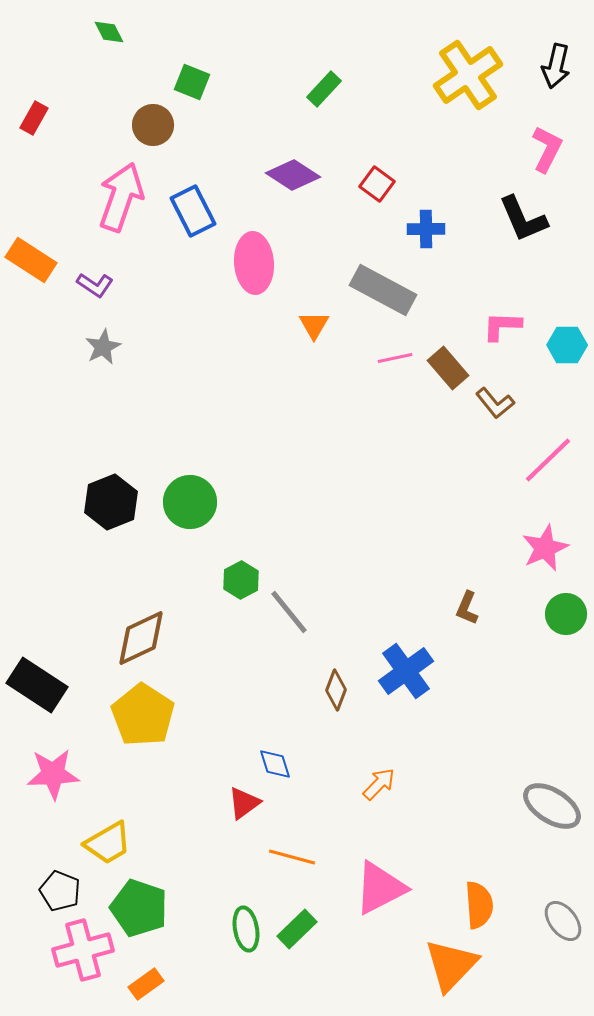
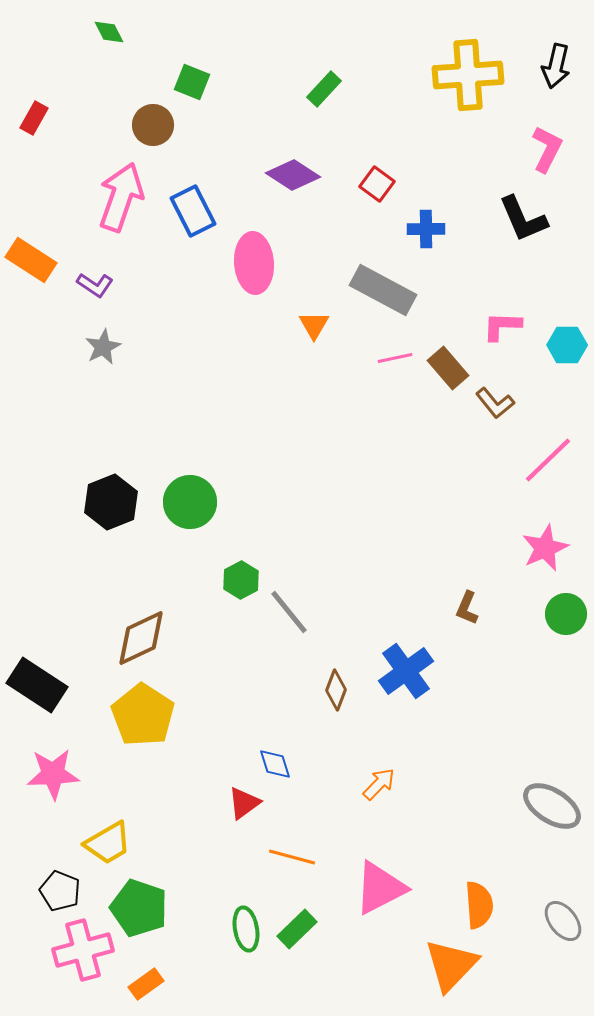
yellow cross at (468, 75): rotated 30 degrees clockwise
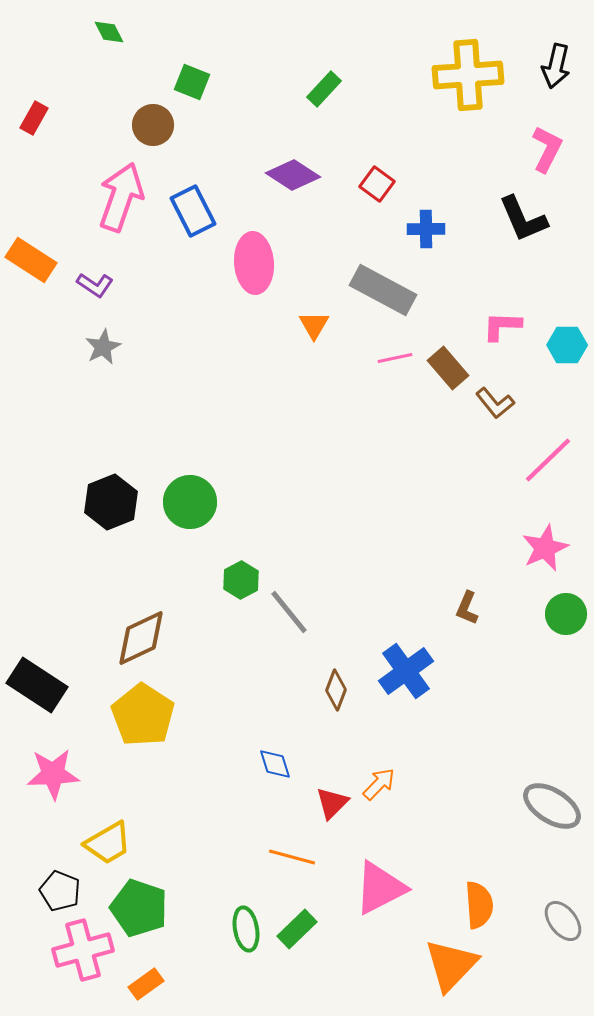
red triangle at (244, 803): moved 88 px right; rotated 9 degrees counterclockwise
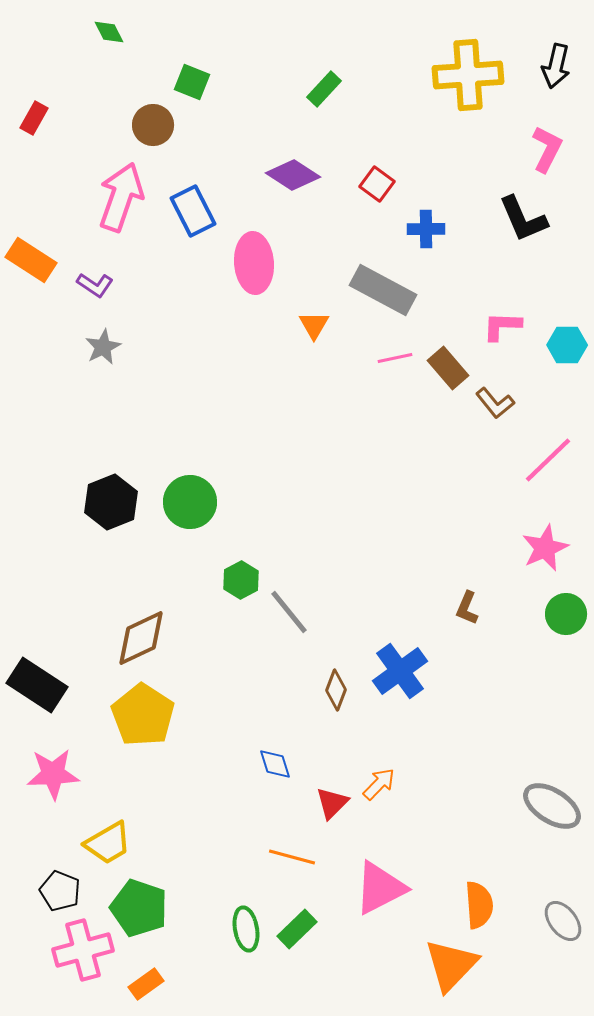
blue cross at (406, 671): moved 6 px left
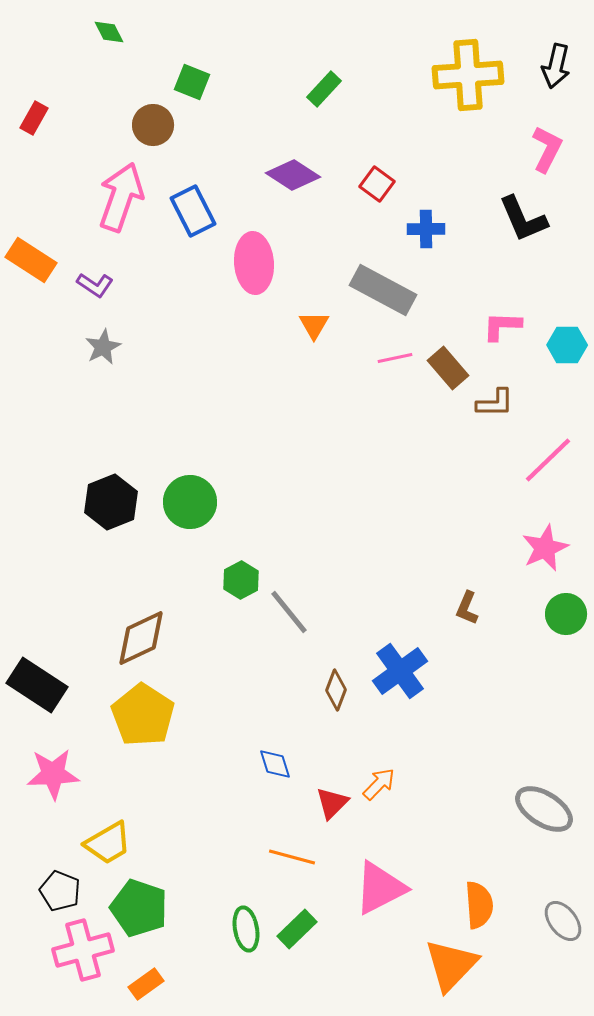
brown L-shape at (495, 403): rotated 51 degrees counterclockwise
gray ellipse at (552, 806): moved 8 px left, 3 px down
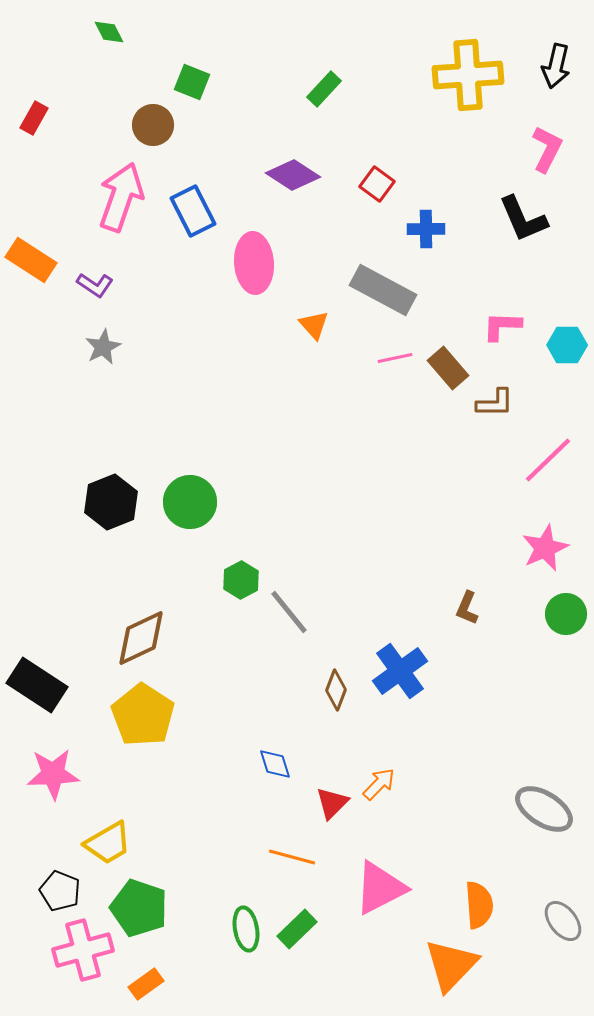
orange triangle at (314, 325): rotated 12 degrees counterclockwise
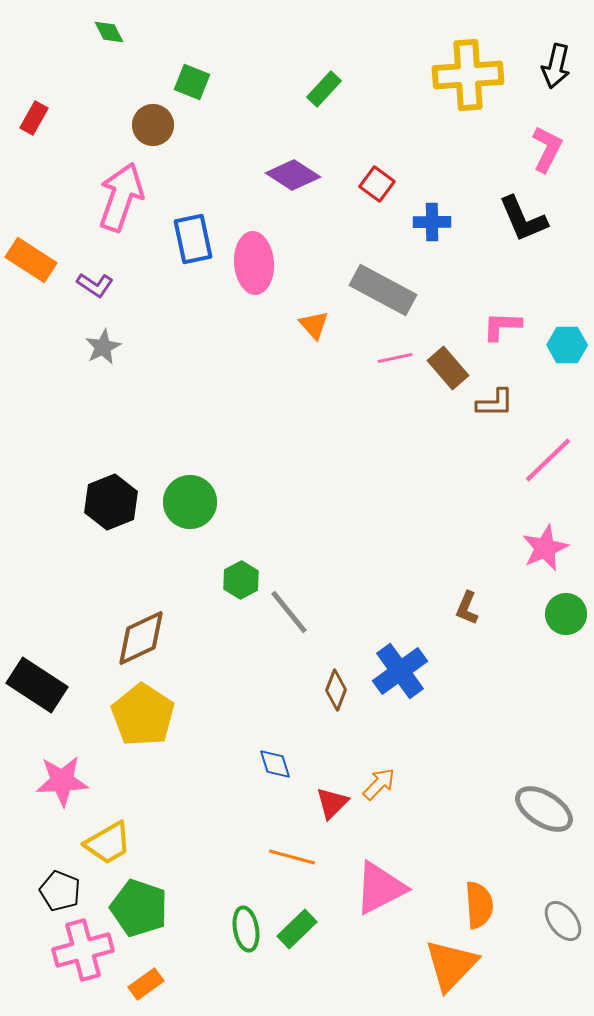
blue rectangle at (193, 211): moved 28 px down; rotated 15 degrees clockwise
blue cross at (426, 229): moved 6 px right, 7 px up
pink star at (53, 774): moved 9 px right, 7 px down
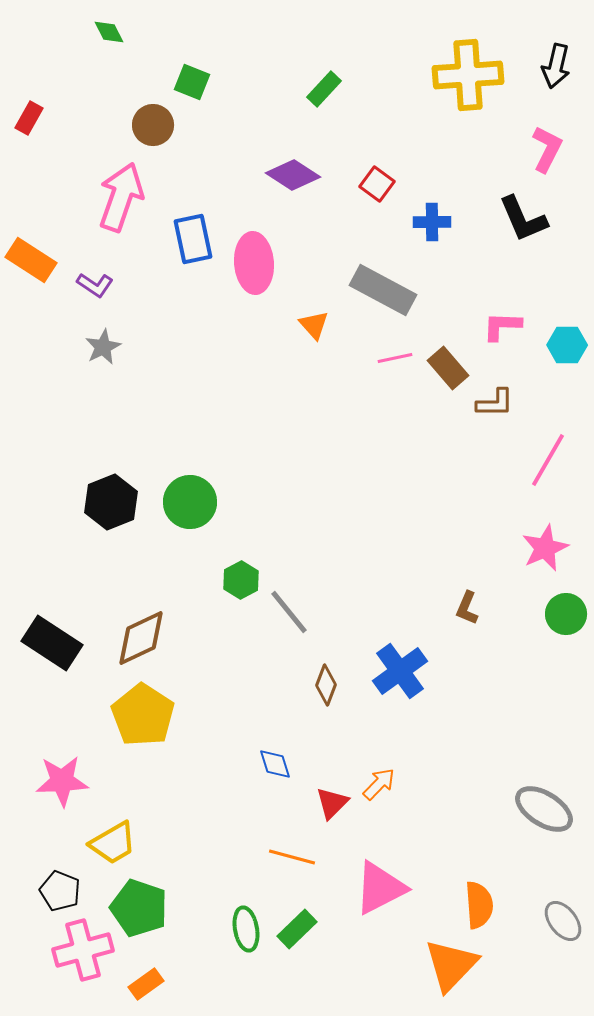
red rectangle at (34, 118): moved 5 px left
pink line at (548, 460): rotated 16 degrees counterclockwise
black rectangle at (37, 685): moved 15 px right, 42 px up
brown diamond at (336, 690): moved 10 px left, 5 px up
yellow trapezoid at (108, 843): moved 5 px right
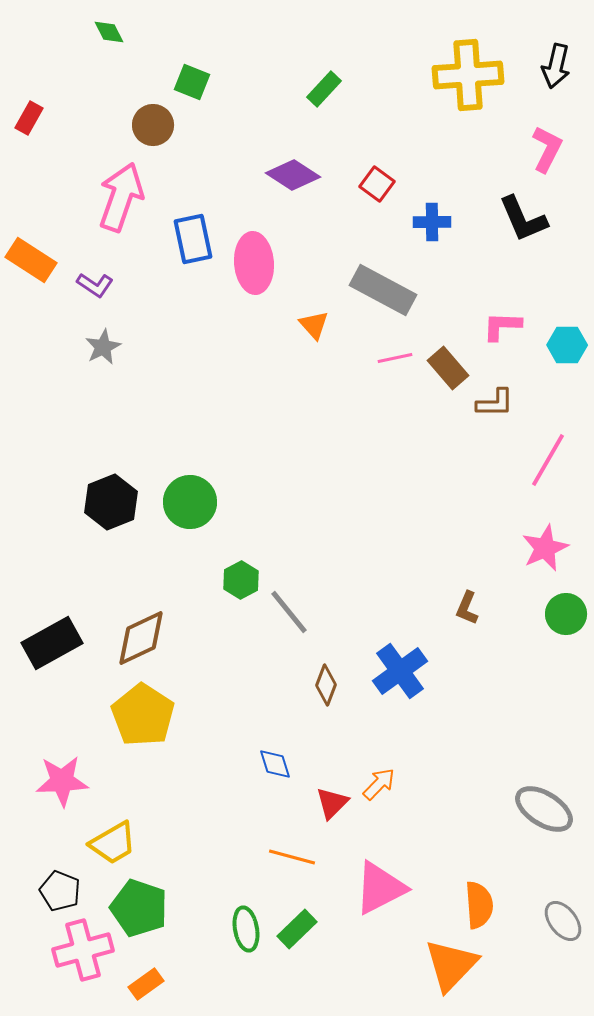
black rectangle at (52, 643): rotated 62 degrees counterclockwise
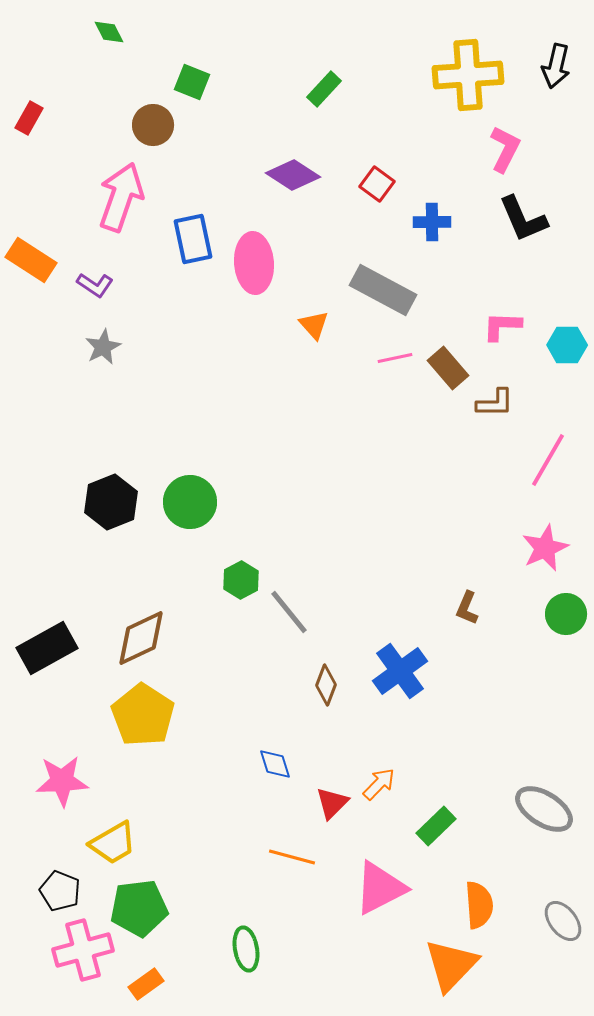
pink L-shape at (547, 149): moved 42 px left
black rectangle at (52, 643): moved 5 px left, 5 px down
green pentagon at (139, 908): rotated 26 degrees counterclockwise
green ellipse at (246, 929): moved 20 px down
green rectangle at (297, 929): moved 139 px right, 103 px up
